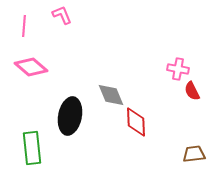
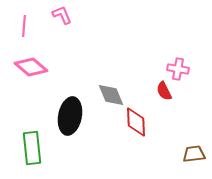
red semicircle: moved 28 px left
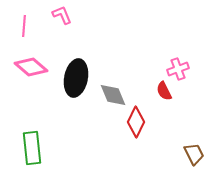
pink cross: rotated 30 degrees counterclockwise
gray diamond: moved 2 px right
black ellipse: moved 6 px right, 38 px up
red diamond: rotated 28 degrees clockwise
brown trapezoid: rotated 70 degrees clockwise
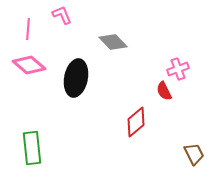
pink line: moved 4 px right, 3 px down
pink diamond: moved 2 px left, 2 px up
gray diamond: moved 53 px up; rotated 20 degrees counterclockwise
red diamond: rotated 24 degrees clockwise
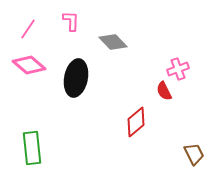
pink L-shape: moved 9 px right, 6 px down; rotated 25 degrees clockwise
pink line: rotated 30 degrees clockwise
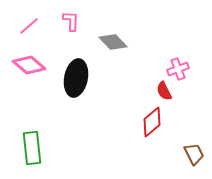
pink line: moved 1 px right, 3 px up; rotated 15 degrees clockwise
red diamond: moved 16 px right
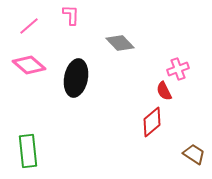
pink L-shape: moved 6 px up
gray diamond: moved 7 px right, 1 px down
green rectangle: moved 4 px left, 3 px down
brown trapezoid: rotated 30 degrees counterclockwise
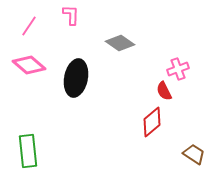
pink line: rotated 15 degrees counterclockwise
gray diamond: rotated 12 degrees counterclockwise
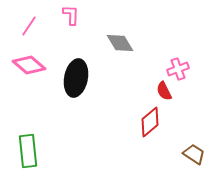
gray diamond: rotated 24 degrees clockwise
red diamond: moved 2 px left
